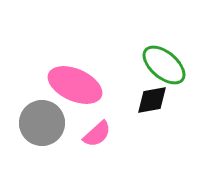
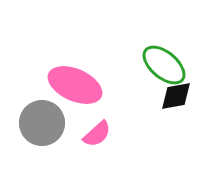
black diamond: moved 24 px right, 4 px up
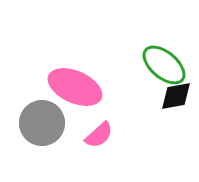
pink ellipse: moved 2 px down
pink semicircle: moved 2 px right, 1 px down
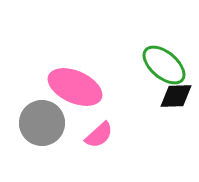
black diamond: rotated 8 degrees clockwise
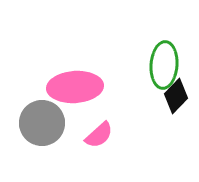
green ellipse: rotated 54 degrees clockwise
pink ellipse: rotated 28 degrees counterclockwise
black diamond: rotated 44 degrees counterclockwise
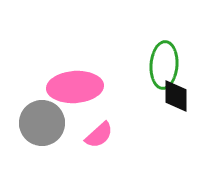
black diamond: rotated 44 degrees counterclockwise
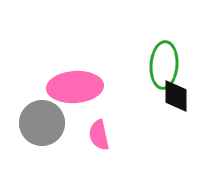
pink semicircle: rotated 120 degrees clockwise
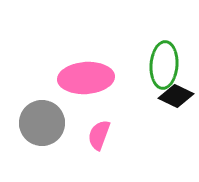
pink ellipse: moved 11 px right, 9 px up
black diamond: rotated 64 degrees counterclockwise
pink semicircle: rotated 32 degrees clockwise
